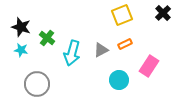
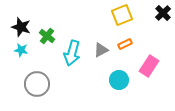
green cross: moved 2 px up
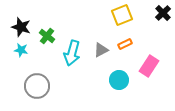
gray circle: moved 2 px down
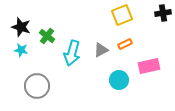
black cross: rotated 35 degrees clockwise
pink rectangle: rotated 45 degrees clockwise
